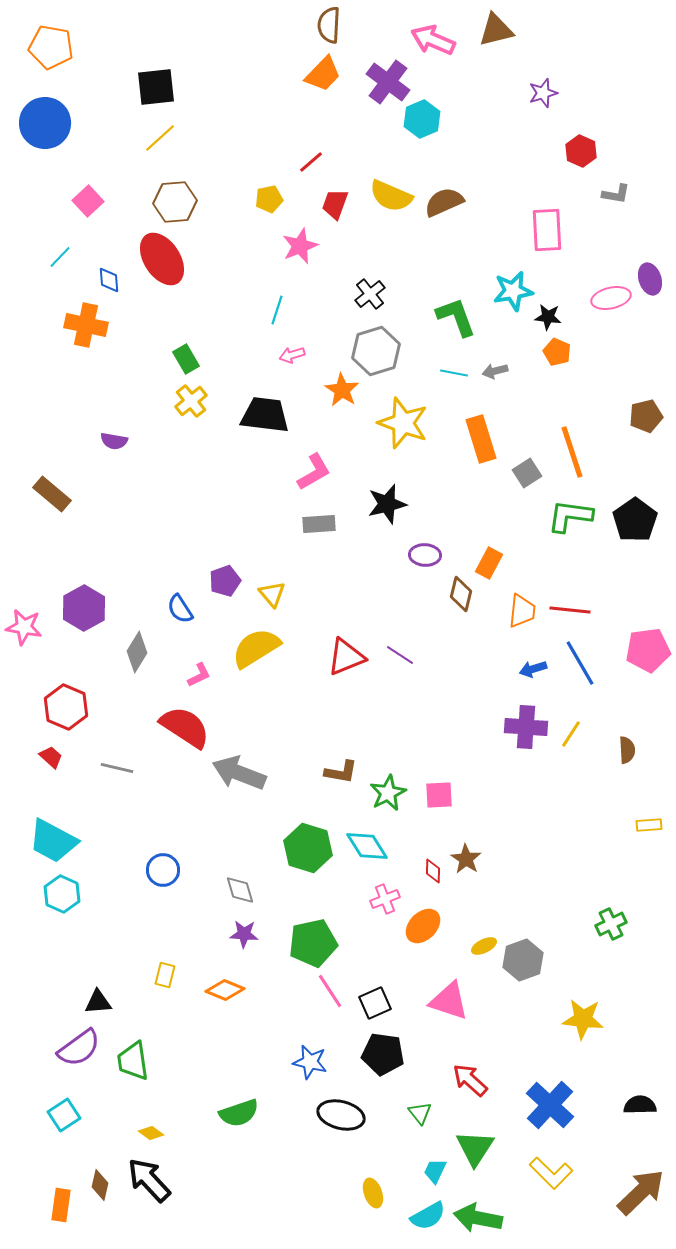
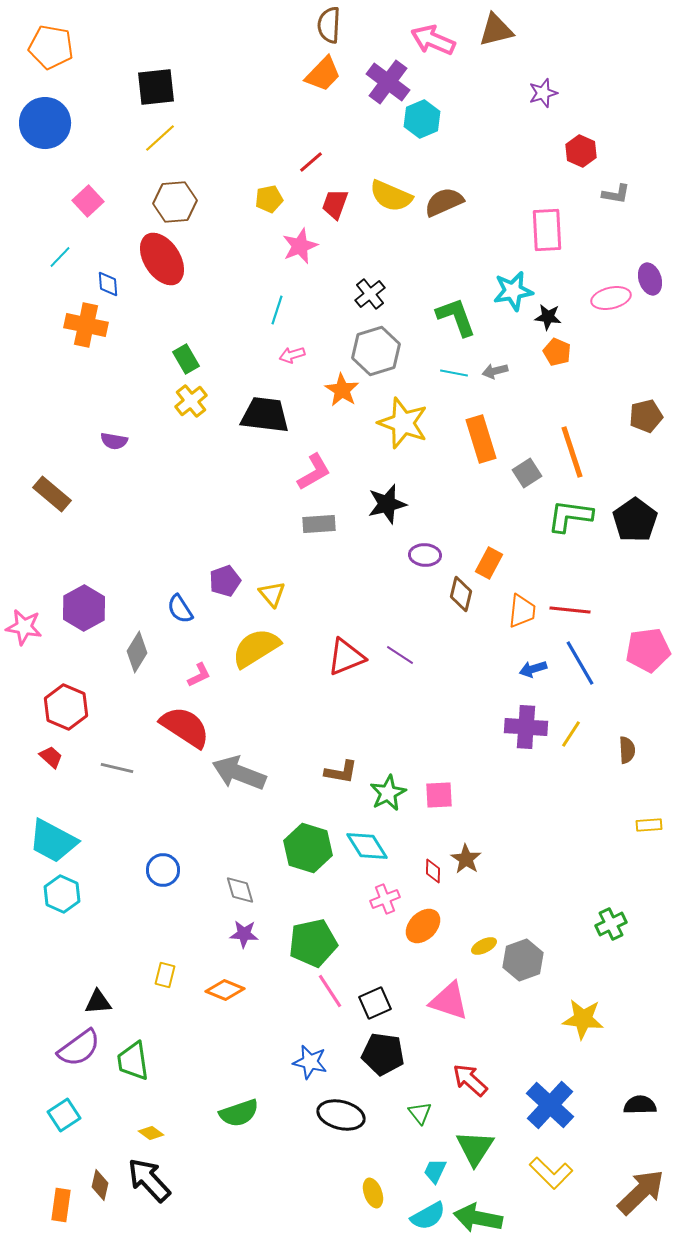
blue diamond at (109, 280): moved 1 px left, 4 px down
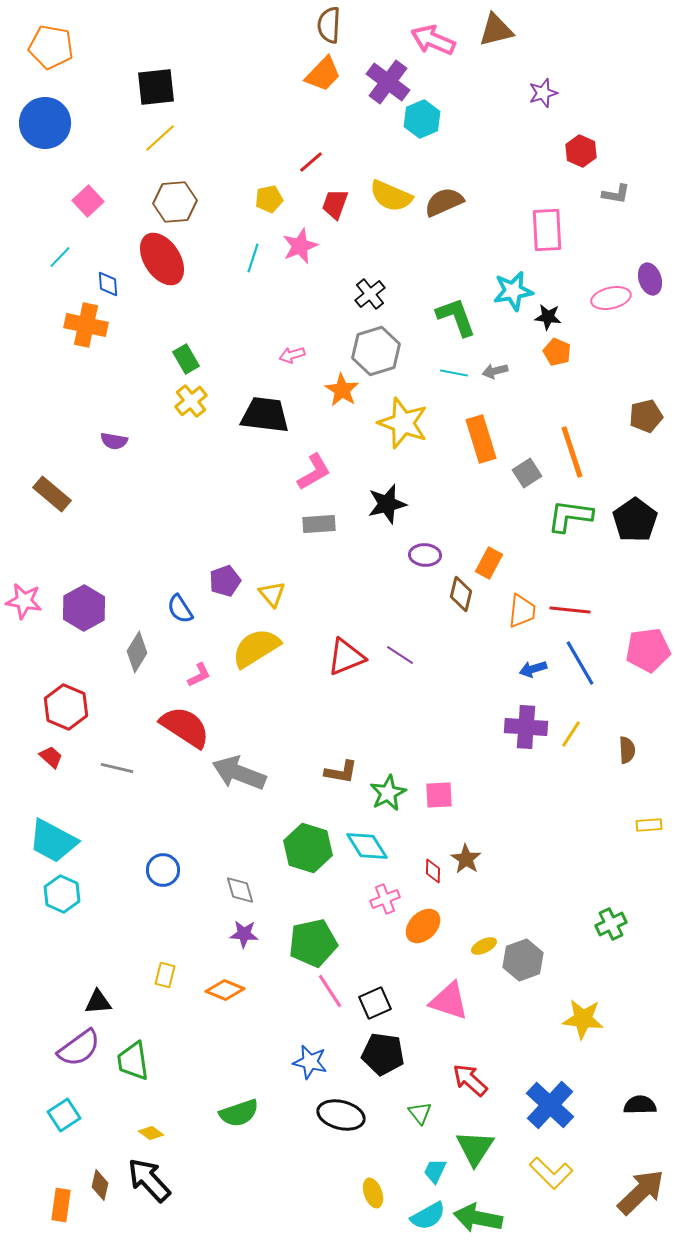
cyan line at (277, 310): moved 24 px left, 52 px up
pink star at (24, 627): moved 26 px up
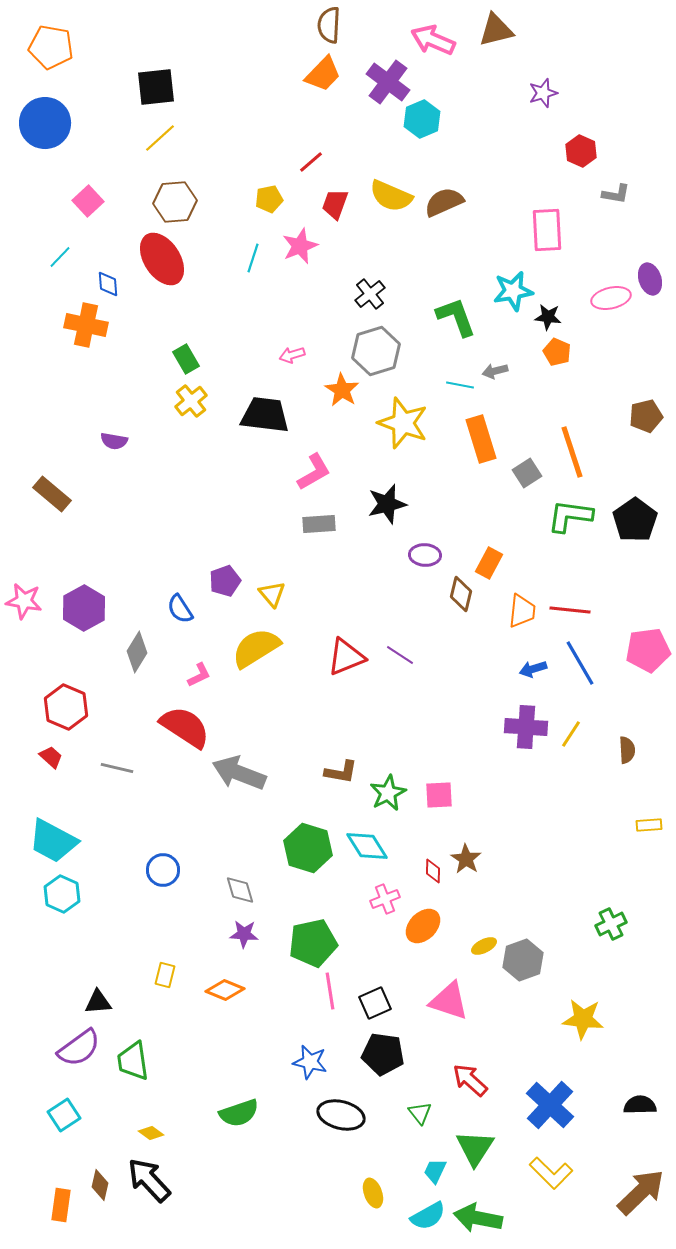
cyan line at (454, 373): moved 6 px right, 12 px down
pink line at (330, 991): rotated 24 degrees clockwise
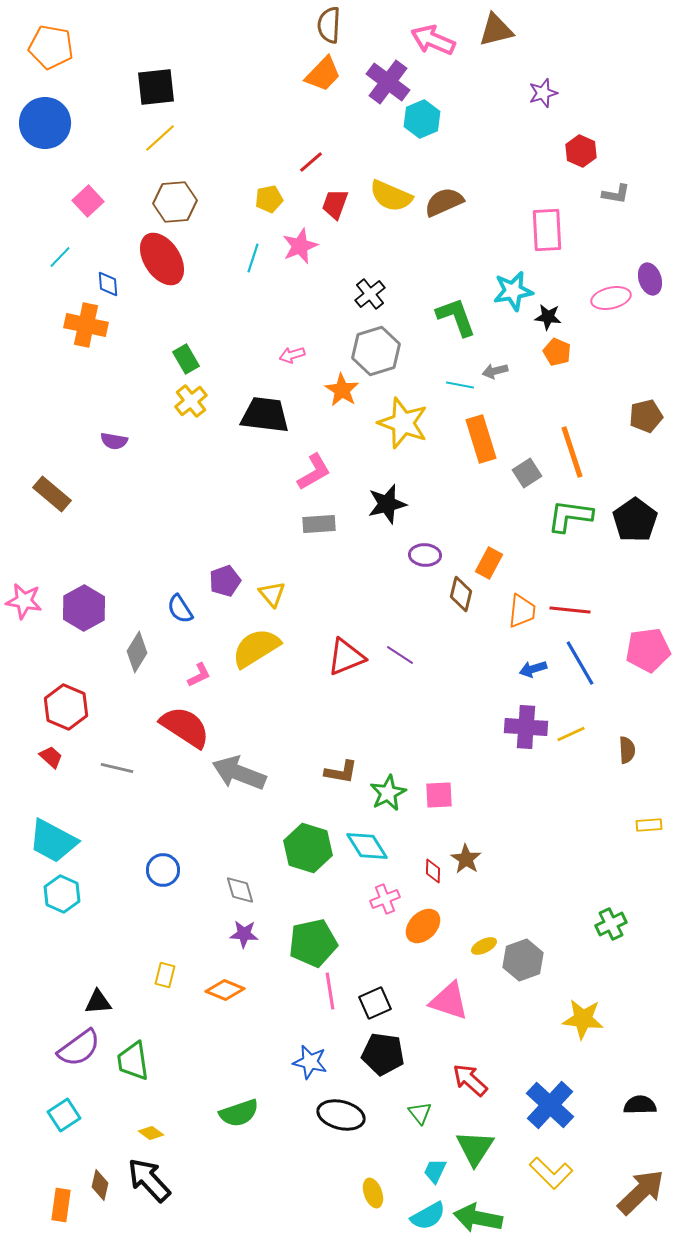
yellow line at (571, 734): rotated 32 degrees clockwise
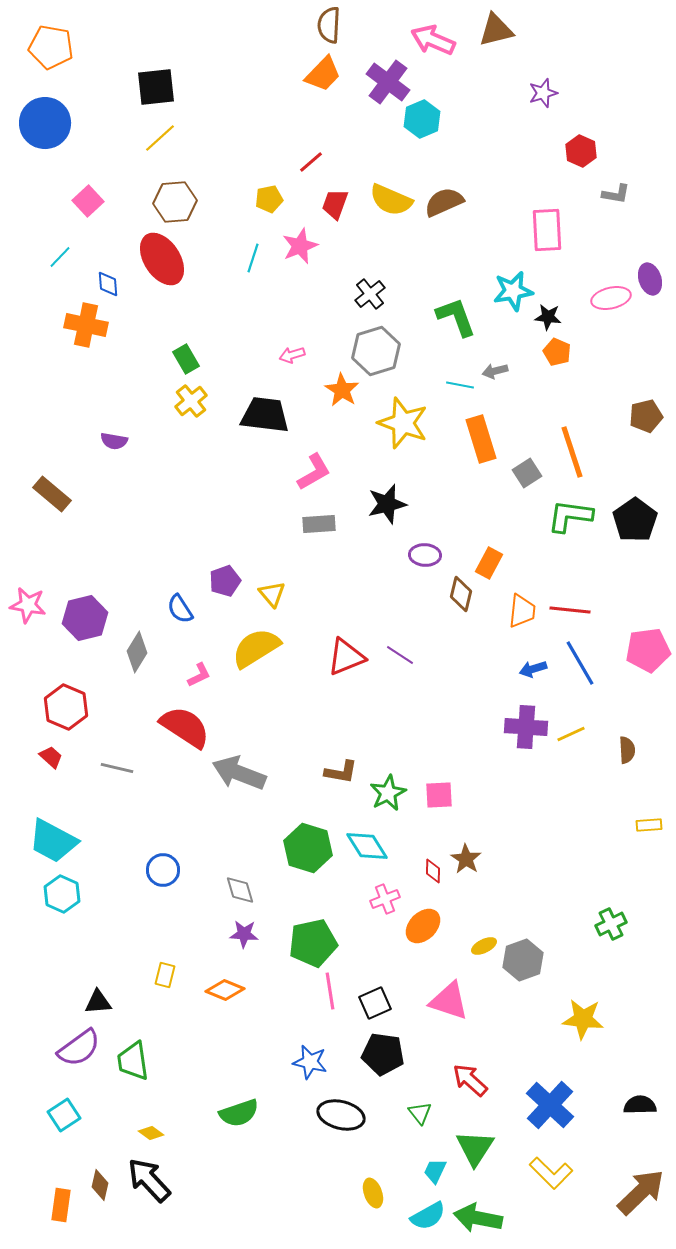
yellow semicircle at (391, 196): moved 4 px down
pink star at (24, 601): moved 4 px right, 4 px down
purple hexagon at (84, 608): moved 1 px right, 10 px down; rotated 15 degrees clockwise
